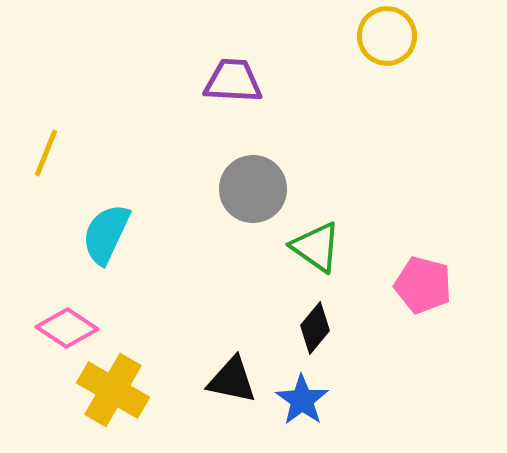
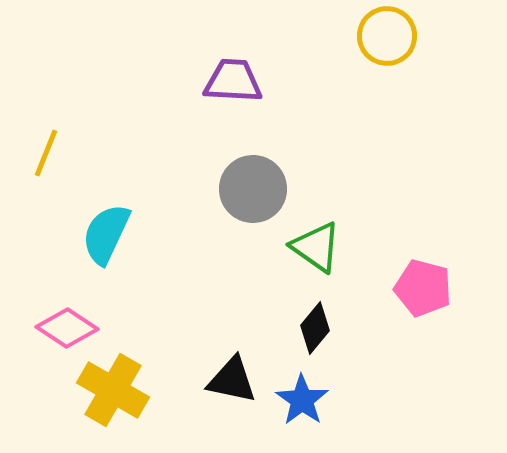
pink pentagon: moved 3 px down
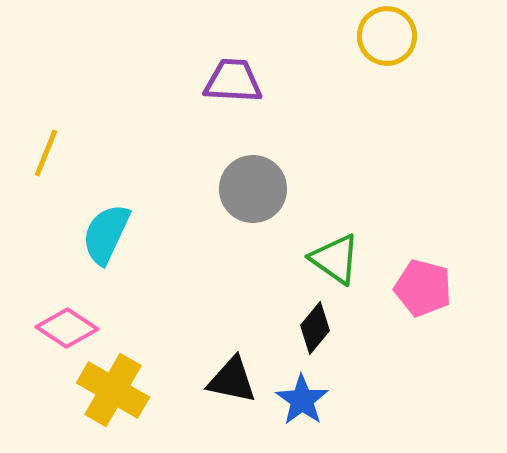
green triangle: moved 19 px right, 12 px down
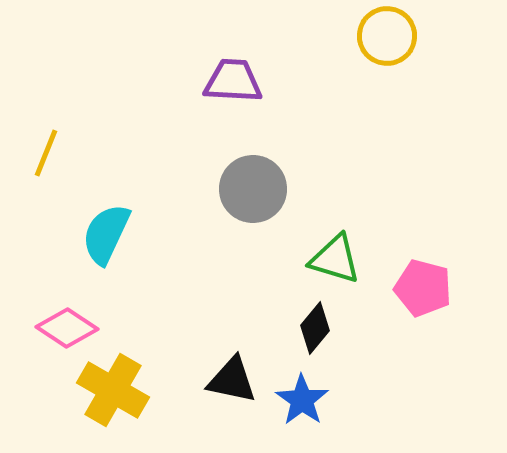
green triangle: rotated 18 degrees counterclockwise
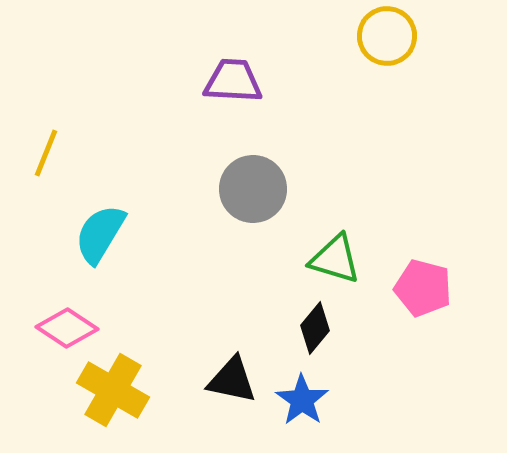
cyan semicircle: moved 6 px left; rotated 6 degrees clockwise
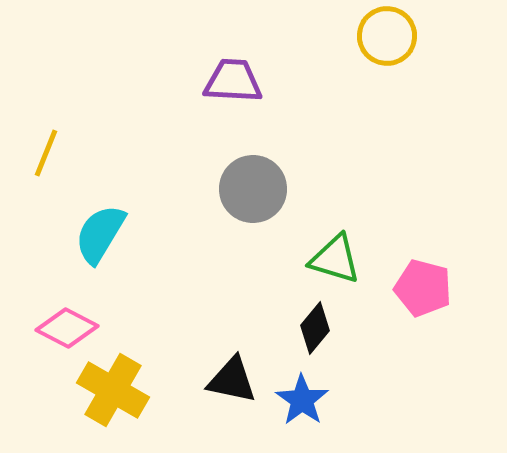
pink diamond: rotated 6 degrees counterclockwise
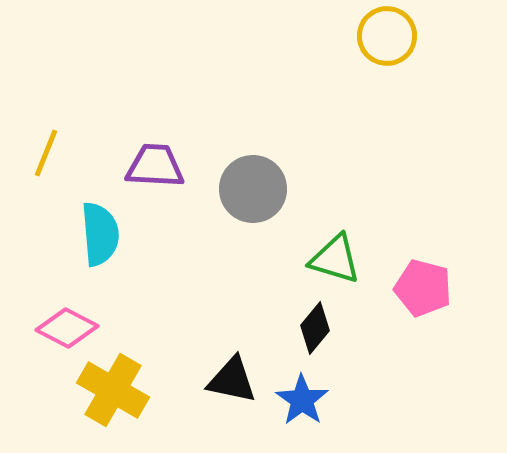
purple trapezoid: moved 78 px left, 85 px down
cyan semicircle: rotated 144 degrees clockwise
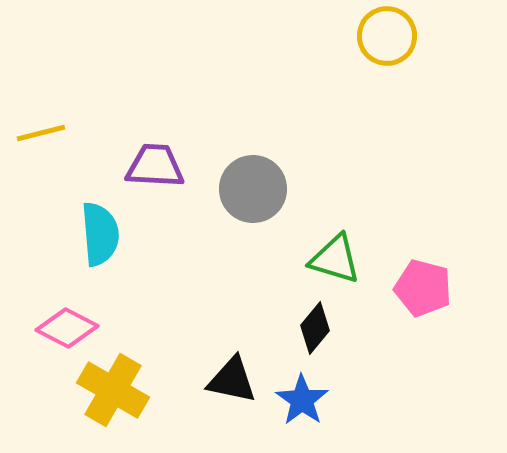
yellow line: moved 5 px left, 20 px up; rotated 54 degrees clockwise
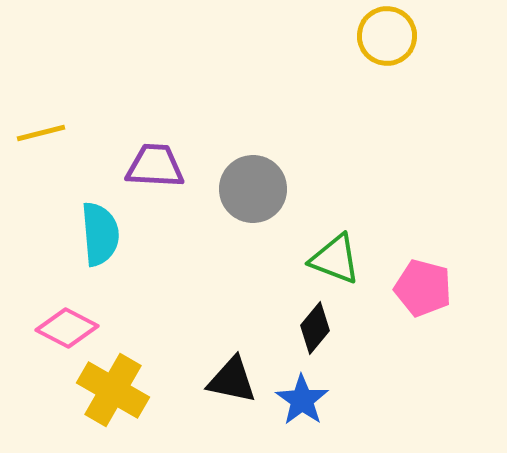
green triangle: rotated 4 degrees clockwise
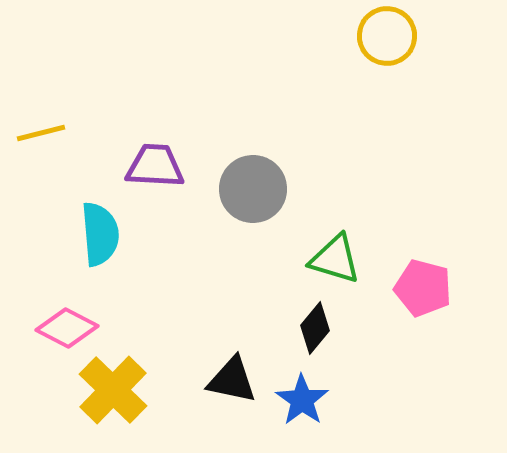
green triangle: rotated 4 degrees counterclockwise
yellow cross: rotated 14 degrees clockwise
